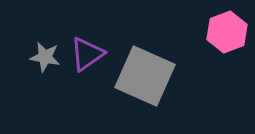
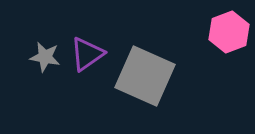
pink hexagon: moved 2 px right
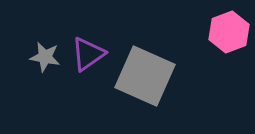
purple triangle: moved 1 px right
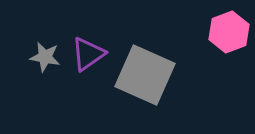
gray square: moved 1 px up
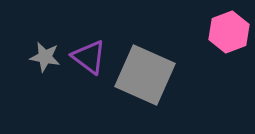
purple triangle: moved 1 px right, 3 px down; rotated 48 degrees counterclockwise
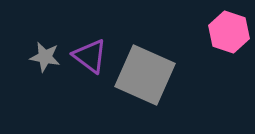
pink hexagon: rotated 21 degrees counterclockwise
purple triangle: moved 1 px right, 1 px up
